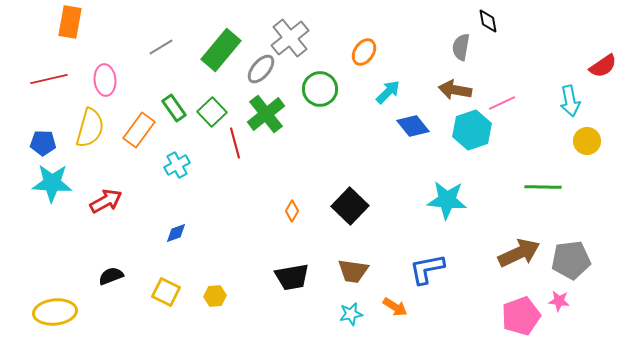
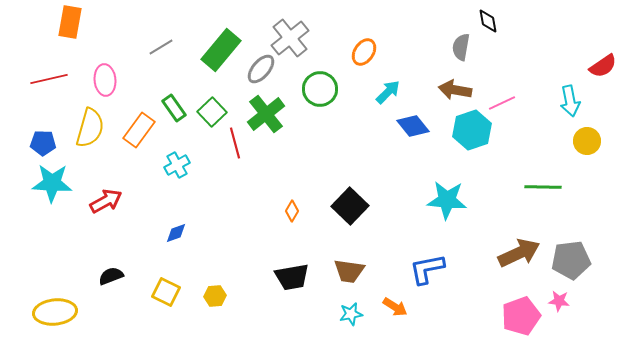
brown trapezoid at (353, 271): moved 4 px left
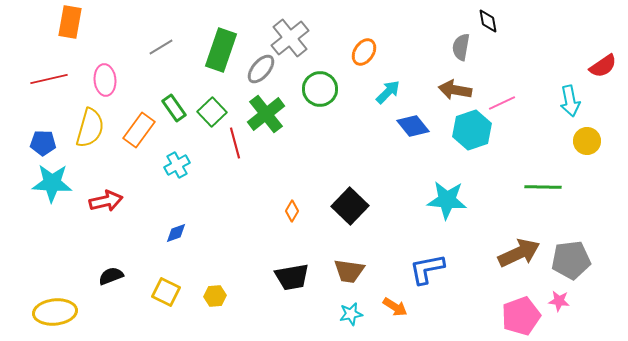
green rectangle at (221, 50): rotated 21 degrees counterclockwise
red arrow at (106, 201): rotated 16 degrees clockwise
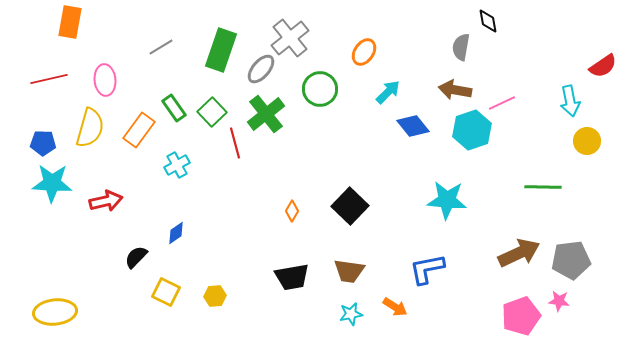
blue diamond at (176, 233): rotated 15 degrees counterclockwise
black semicircle at (111, 276): moved 25 px right, 19 px up; rotated 25 degrees counterclockwise
